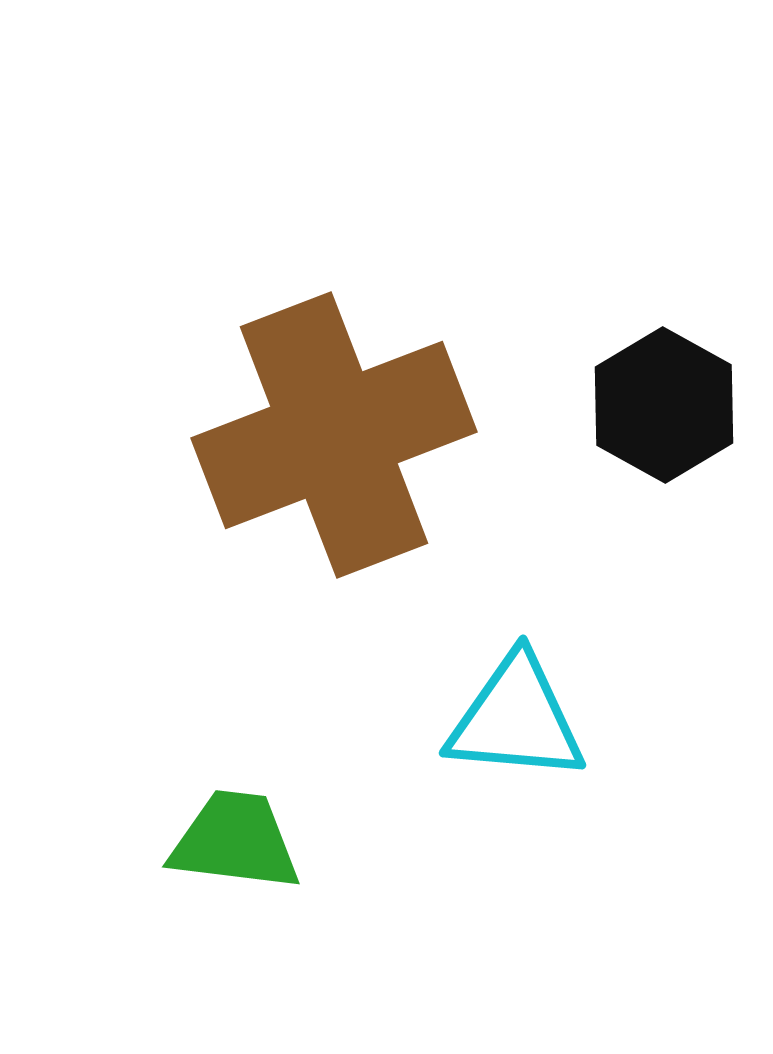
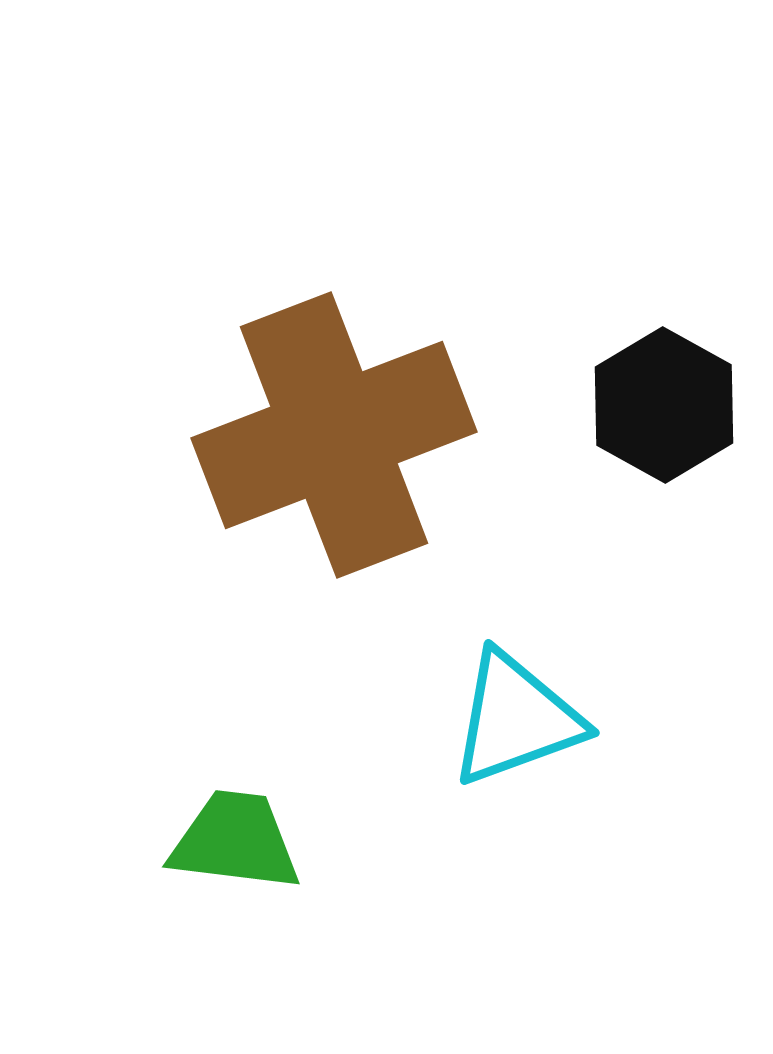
cyan triangle: rotated 25 degrees counterclockwise
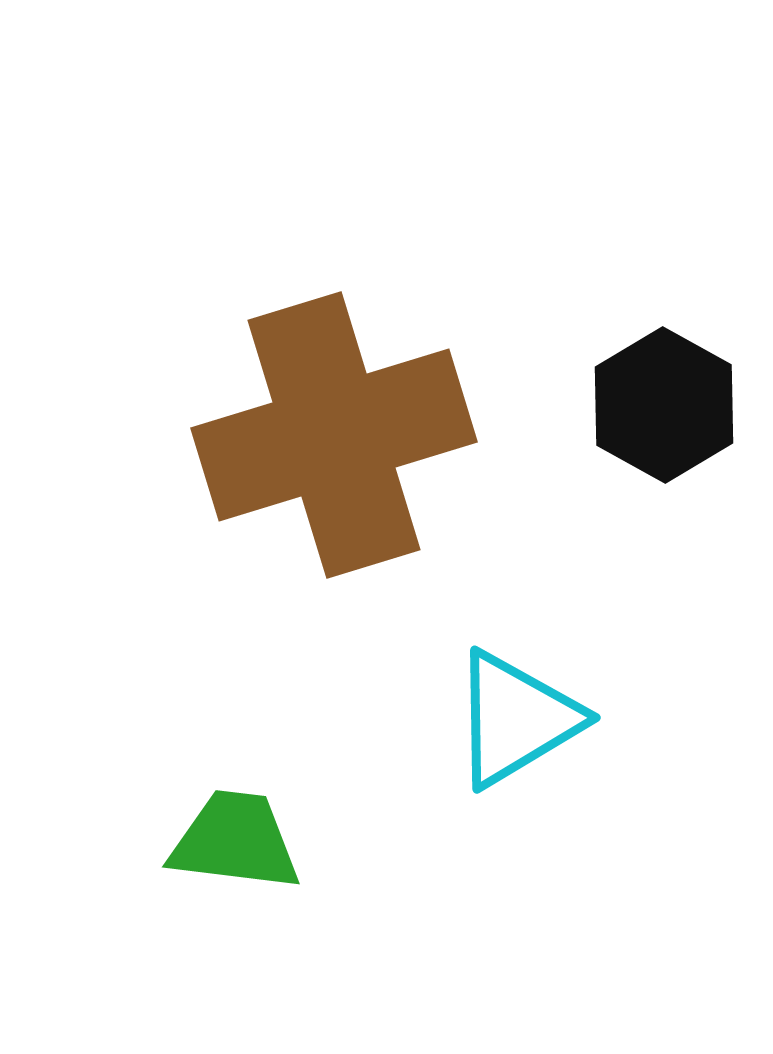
brown cross: rotated 4 degrees clockwise
cyan triangle: rotated 11 degrees counterclockwise
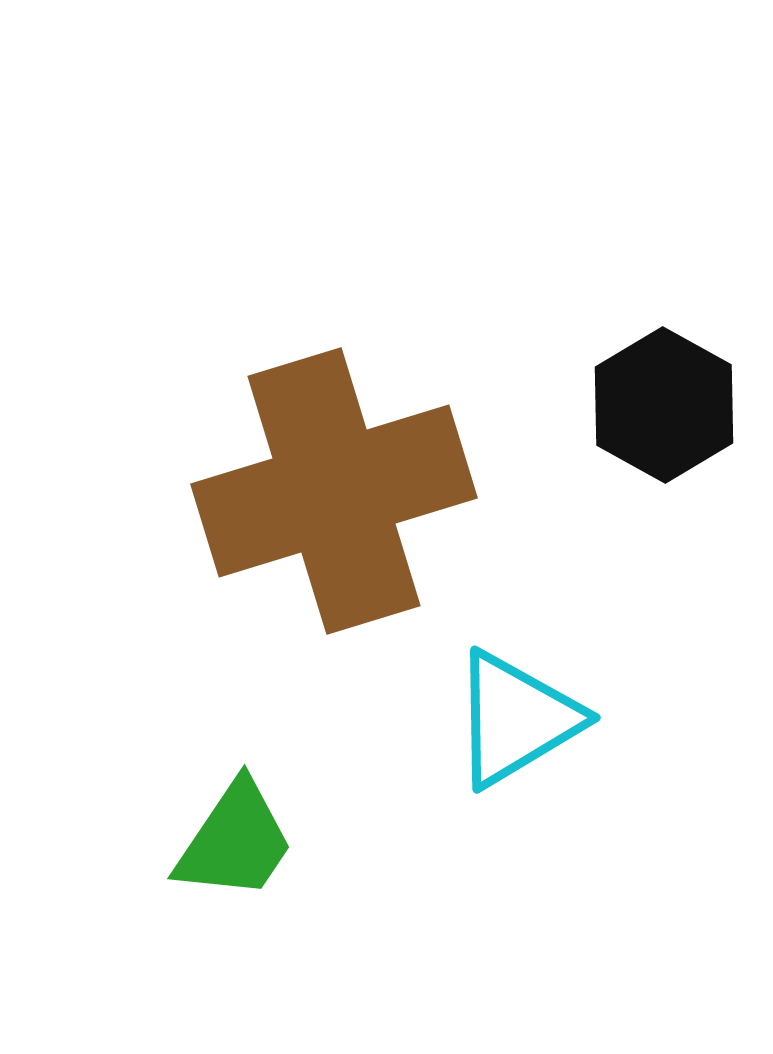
brown cross: moved 56 px down
green trapezoid: rotated 117 degrees clockwise
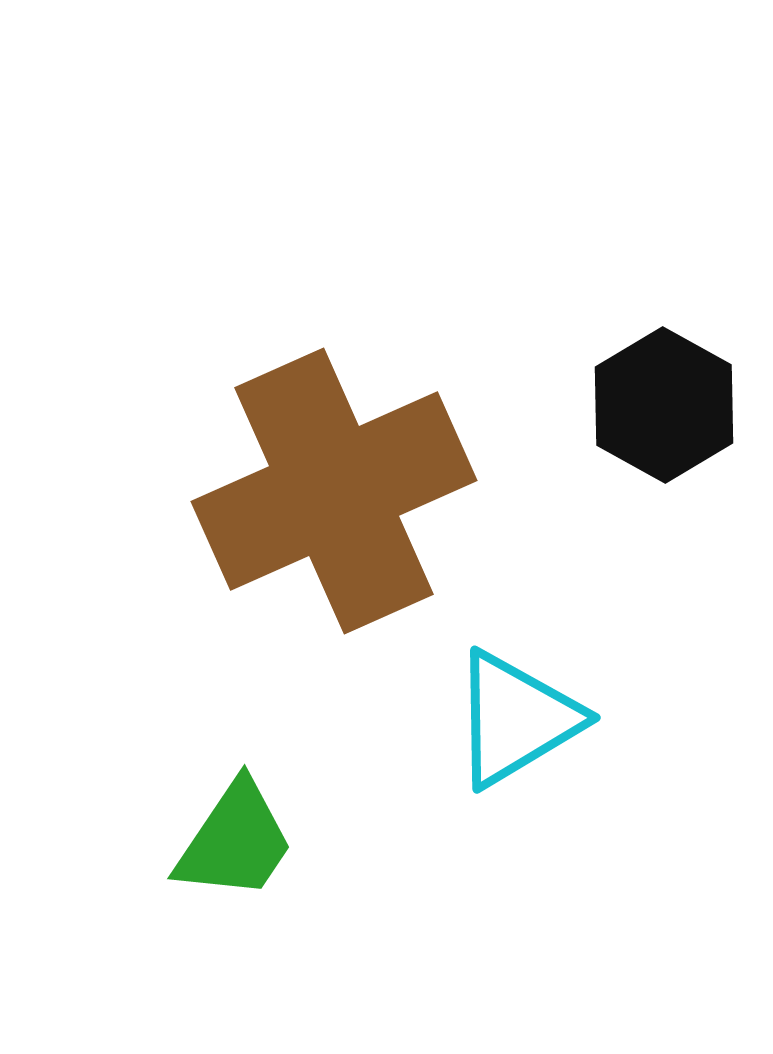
brown cross: rotated 7 degrees counterclockwise
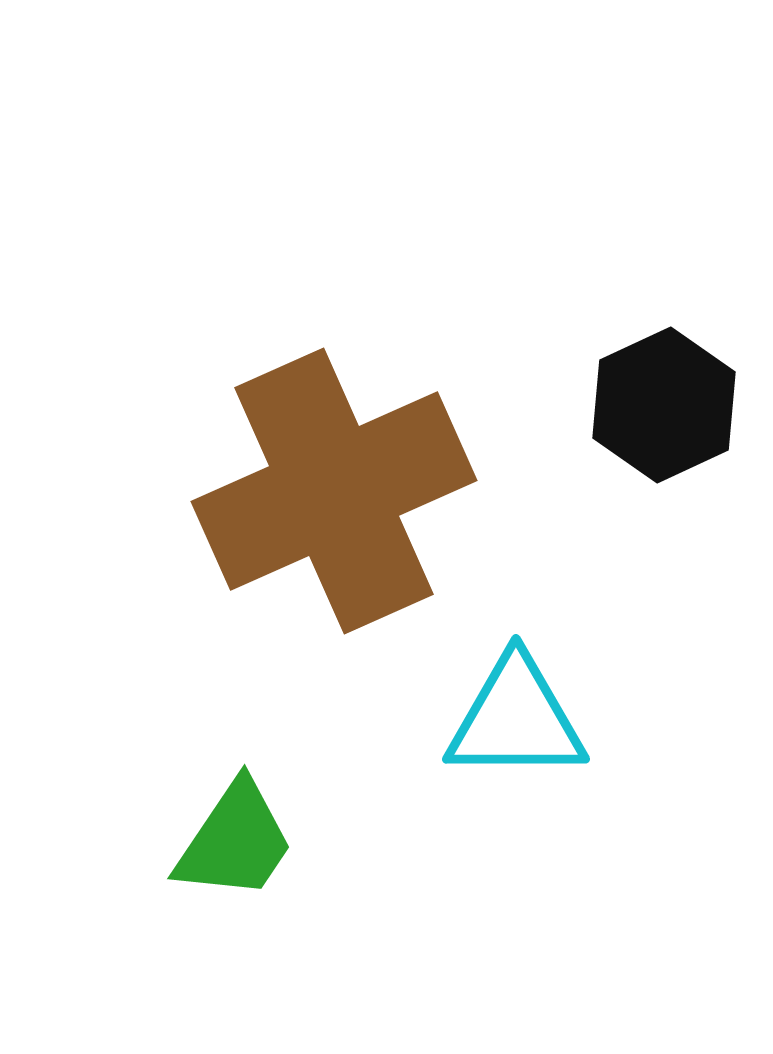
black hexagon: rotated 6 degrees clockwise
cyan triangle: rotated 31 degrees clockwise
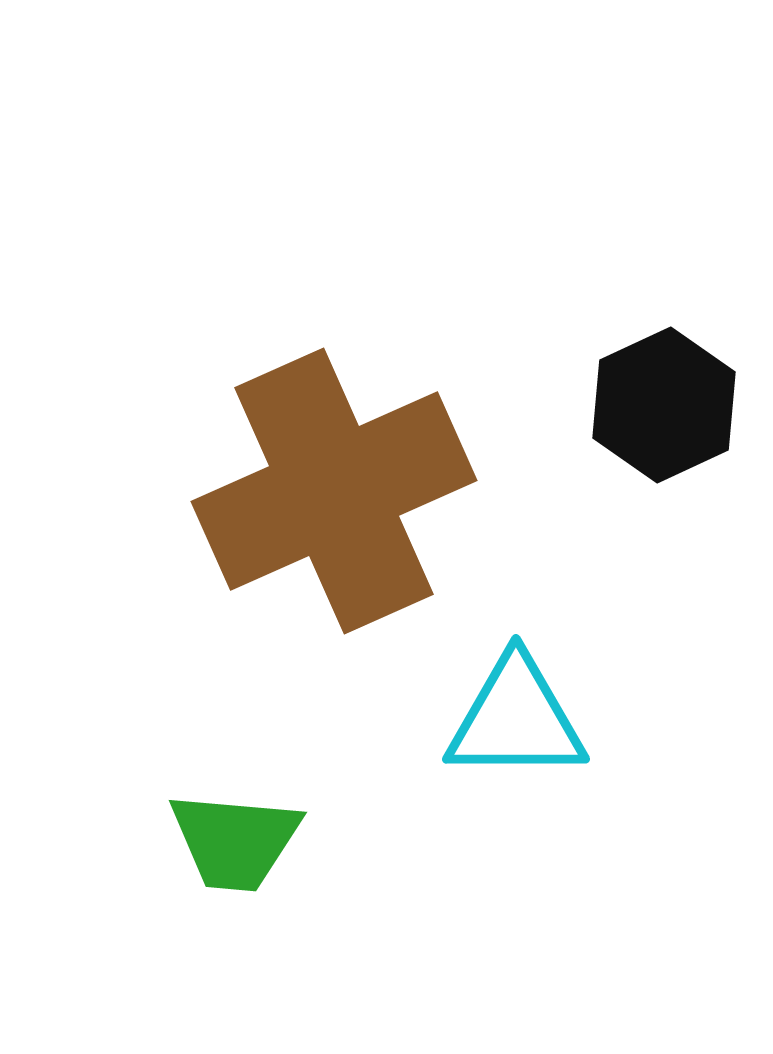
green trapezoid: rotated 61 degrees clockwise
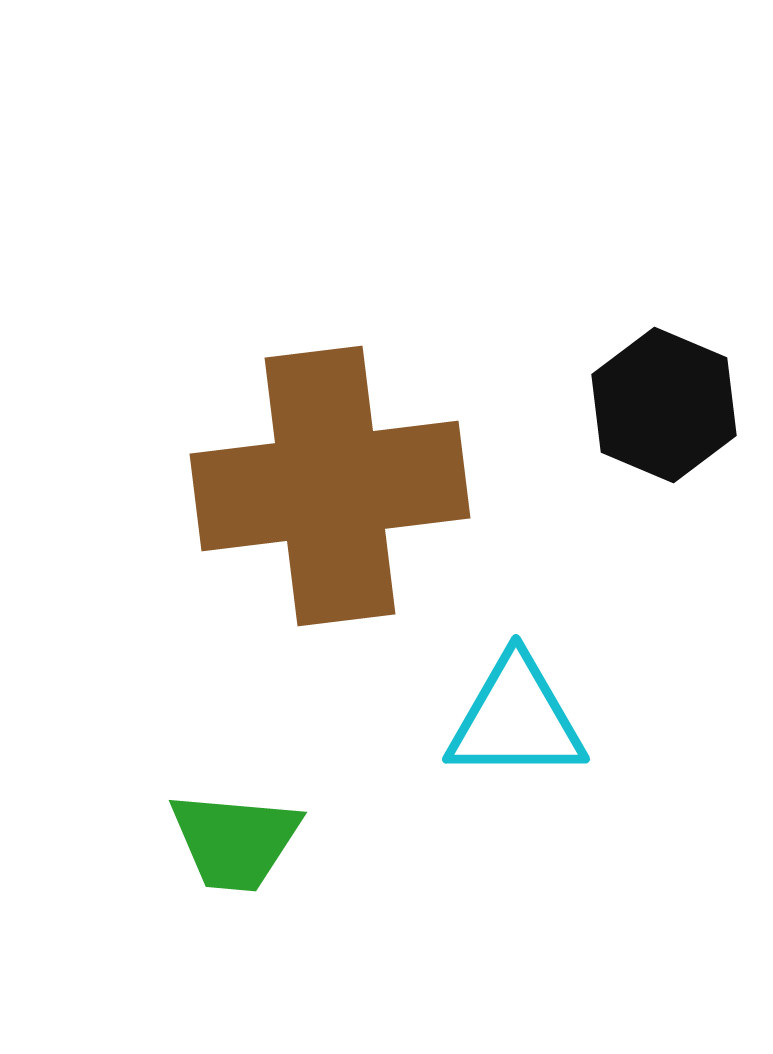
black hexagon: rotated 12 degrees counterclockwise
brown cross: moved 4 px left, 5 px up; rotated 17 degrees clockwise
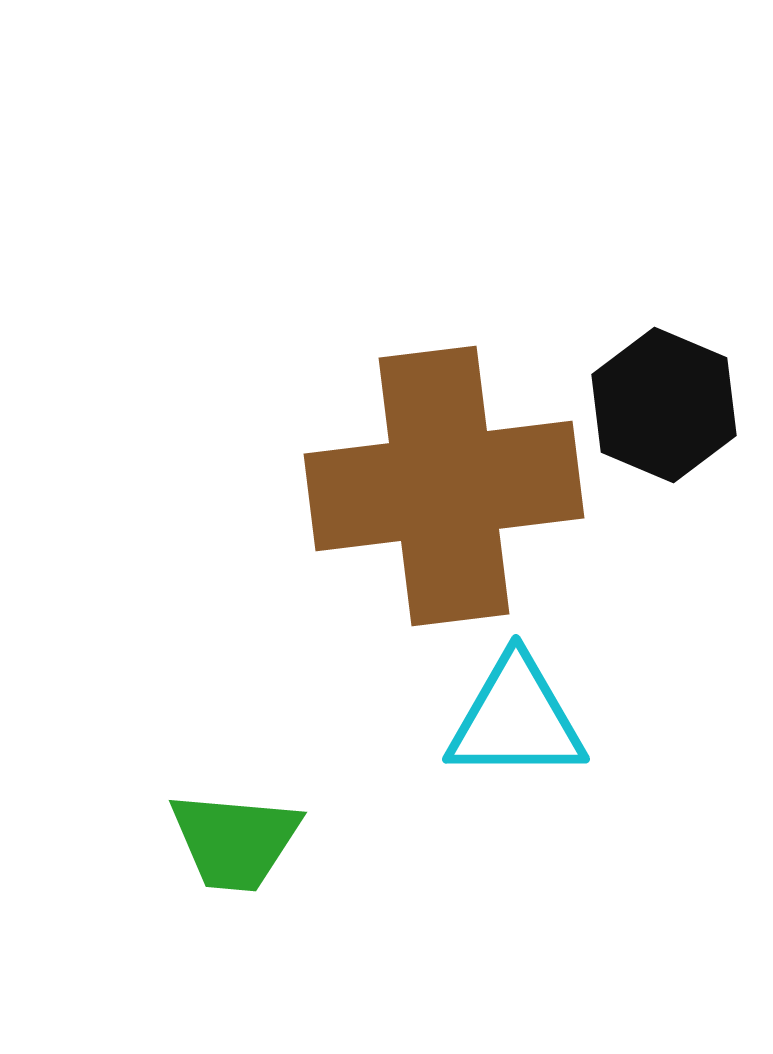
brown cross: moved 114 px right
